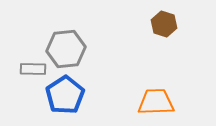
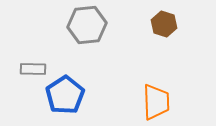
gray hexagon: moved 21 px right, 24 px up
orange trapezoid: rotated 90 degrees clockwise
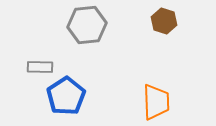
brown hexagon: moved 3 px up
gray rectangle: moved 7 px right, 2 px up
blue pentagon: moved 1 px right, 1 px down
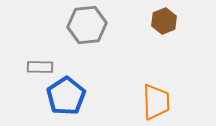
brown hexagon: rotated 20 degrees clockwise
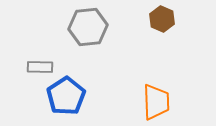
brown hexagon: moved 2 px left, 2 px up; rotated 15 degrees counterclockwise
gray hexagon: moved 1 px right, 2 px down
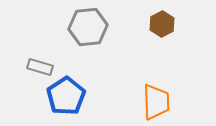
brown hexagon: moved 5 px down; rotated 10 degrees clockwise
gray rectangle: rotated 15 degrees clockwise
